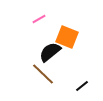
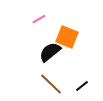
brown line: moved 8 px right, 10 px down
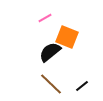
pink line: moved 6 px right, 1 px up
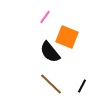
pink line: moved 1 px up; rotated 24 degrees counterclockwise
black semicircle: rotated 90 degrees counterclockwise
black line: rotated 24 degrees counterclockwise
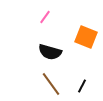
orange square: moved 19 px right
black semicircle: rotated 35 degrees counterclockwise
brown line: rotated 10 degrees clockwise
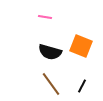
pink line: rotated 64 degrees clockwise
orange square: moved 5 px left, 9 px down
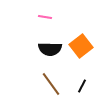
orange square: rotated 30 degrees clockwise
black semicircle: moved 3 px up; rotated 15 degrees counterclockwise
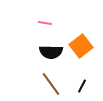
pink line: moved 6 px down
black semicircle: moved 1 px right, 3 px down
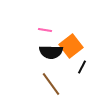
pink line: moved 7 px down
orange square: moved 10 px left
black line: moved 19 px up
